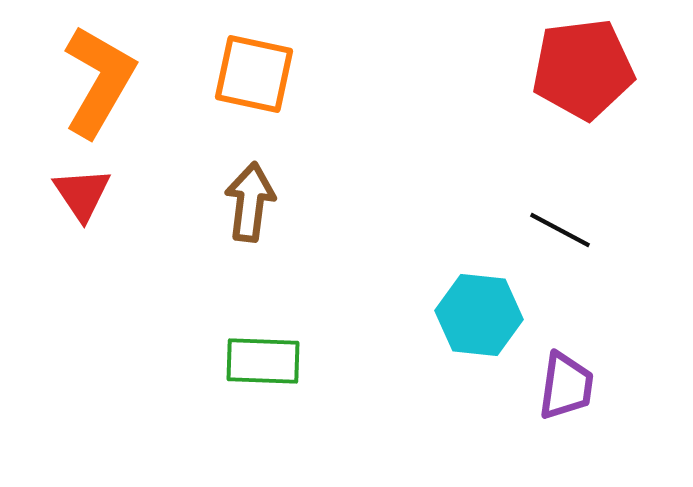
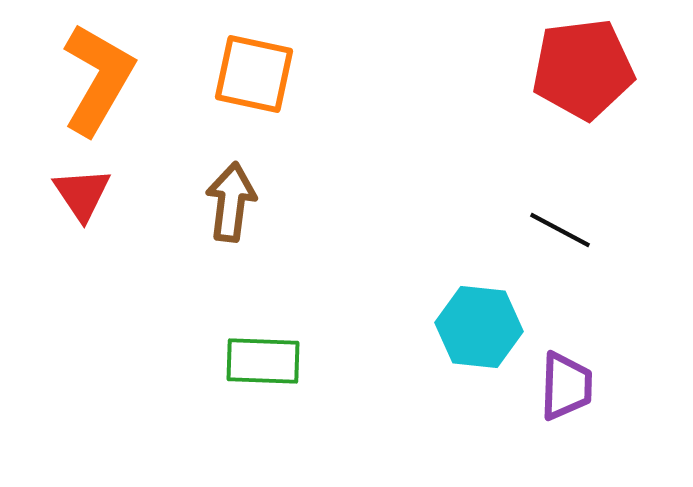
orange L-shape: moved 1 px left, 2 px up
brown arrow: moved 19 px left
cyan hexagon: moved 12 px down
purple trapezoid: rotated 6 degrees counterclockwise
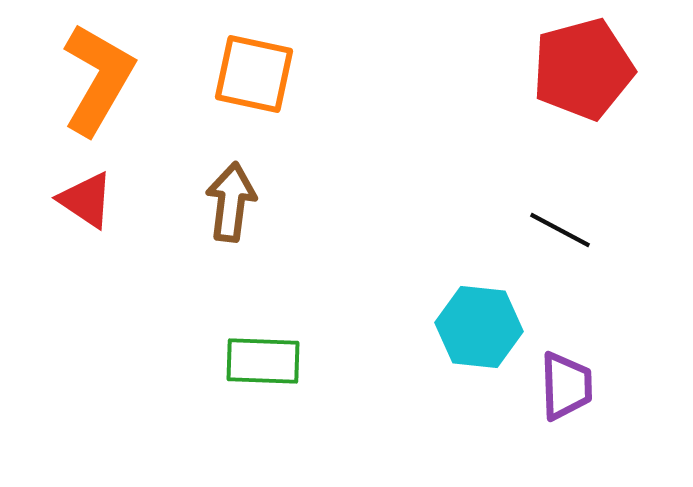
red pentagon: rotated 8 degrees counterclockwise
red triangle: moved 4 px right, 6 px down; rotated 22 degrees counterclockwise
purple trapezoid: rotated 4 degrees counterclockwise
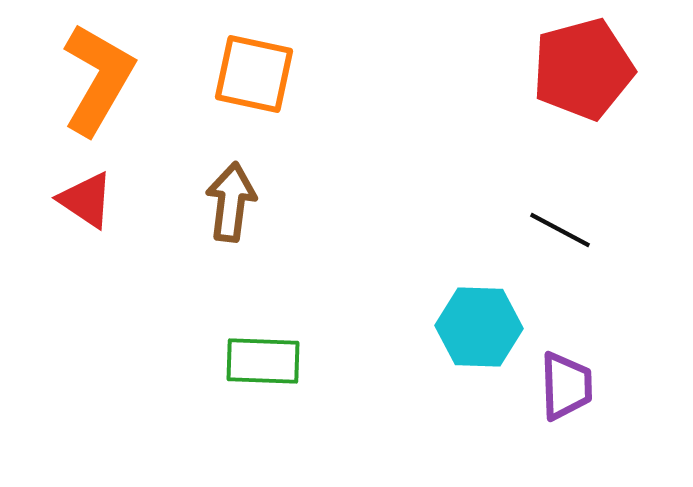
cyan hexagon: rotated 4 degrees counterclockwise
